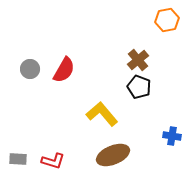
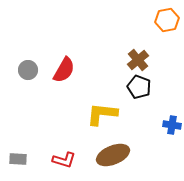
gray circle: moved 2 px left, 1 px down
yellow L-shape: rotated 44 degrees counterclockwise
blue cross: moved 11 px up
red L-shape: moved 11 px right, 1 px up
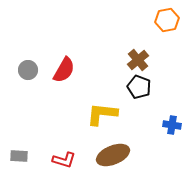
gray rectangle: moved 1 px right, 3 px up
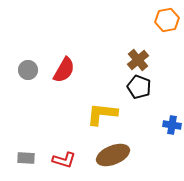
gray rectangle: moved 7 px right, 2 px down
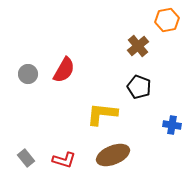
brown cross: moved 14 px up
gray circle: moved 4 px down
gray rectangle: rotated 48 degrees clockwise
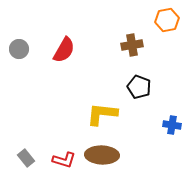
brown cross: moved 6 px left, 1 px up; rotated 30 degrees clockwise
red semicircle: moved 20 px up
gray circle: moved 9 px left, 25 px up
brown ellipse: moved 11 px left; rotated 24 degrees clockwise
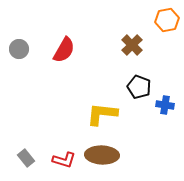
brown cross: rotated 35 degrees counterclockwise
blue cross: moved 7 px left, 20 px up
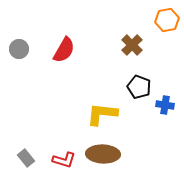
brown ellipse: moved 1 px right, 1 px up
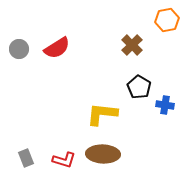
red semicircle: moved 7 px left, 2 px up; rotated 28 degrees clockwise
black pentagon: rotated 10 degrees clockwise
gray rectangle: rotated 18 degrees clockwise
